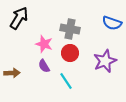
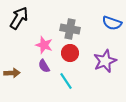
pink star: moved 1 px down
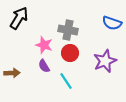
gray cross: moved 2 px left, 1 px down
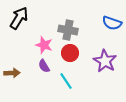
purple star: rotated 20 degrees counterclockwise
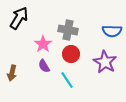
blue semicircle: moved 8 px down; rotated 18 degrees counterclockwise
pink star: moved 1 px left, 1 px up; rotated 18 degrees clockwise
red circle: moved 1 px right, 1 px down
purple star: moved 1 px down
brown arrow: rotated 105 degrees clockwise
cyan line: moved 1 px right, 1 px up
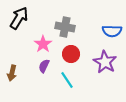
gray cross: moved 3 px left, 3 px up
purple semicircle: rotated 56 degrees clockwise
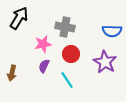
pink star: rotated 24 degrees clockwise
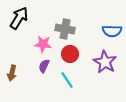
gray cross: moved 2 px down
pink star: rotated 18 degrees clockwise
red circle: moved 1 px left
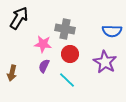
cyan line: rotated 12 degrees counterclockwise
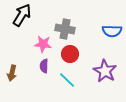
black arrow: moved 3 px right, 3 px up
purple star: moved 9 px down
purple semicircle: rotated 24 degrees counterclockwise
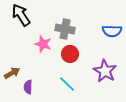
black arrow: moved 1 px left; rotated 65 degrees counterclockwise
pink star: rotated 12 degrees clockwise
purple semicircle: moved 16 px left, 21 px down
brown arrow: rotated 133 degrees counterclockwise
cyan line: moved 4 px down
